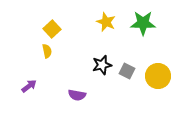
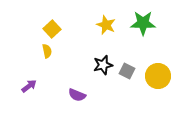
yellow star: moved 3 px down
black star: moved 1 px right
purple semicircle: rotated 12 degrees clockwise
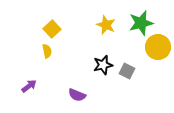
green star: moved 2 px left; rotated 15 degrees counterclockwise
yellow circle: moved 29 px up
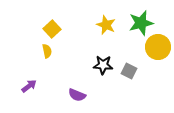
black star: rotated 18 degrees clockwise
gray square: moved 2 px right
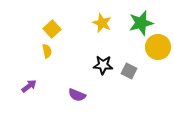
yellow star: moved 4 px left, 2 px up
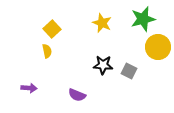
green star: moved 2 px right, 4 px up
purple arrow: moved 2 px down; rotated 42 degrees clockwise
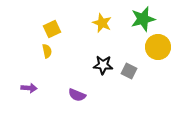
yellow square: rotated 18 degrees clockwise
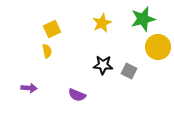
yellow star: rotated 24 degrees clockwise
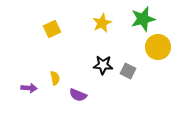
yellow semicircle: moved 8 px right, 27 px down
gray square: moved 1 px left
purple semicircle: moved 1 px right
